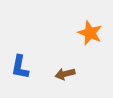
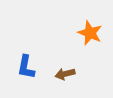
blue L-shape: moved 6 px right
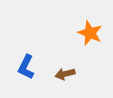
blue L-shape: rotated 15 degrees clockwise
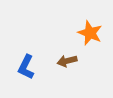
brown arrow: moved 2 px right, 13 px up
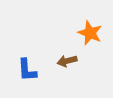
blue L-shape: moved 1 px right, 3 px down; rotated 30 degrees counterclockwise
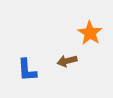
orange star: rotated 10 degrees clockwise
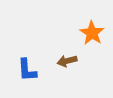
orange star: moved 2 px right
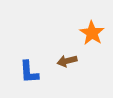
blue L-shape: moved 2 px right, 2 px down
